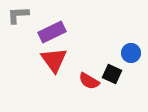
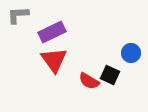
black square: moved 2 px left, 1 px down
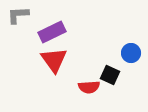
red semicircle: moved 6 px down; rotated 35 degrees counterclockwise
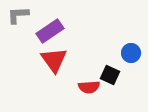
purple rectangle: moved 2 px left, 1 px up; rotated 8 degrees counterclockwise
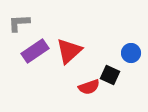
gray L-shape: moved 1 px right, 8 px down
purple rectangle: moved 15 px left, 20 px down
red triangle: moved 15 px right, 9 px up; rotated 24 degrees clockwise
red semicircle: rotated 15 degrees counterclockwise
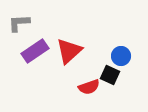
blue circle: moved 10 px left, 3 px down
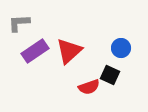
blue circle: moved 8 px up
